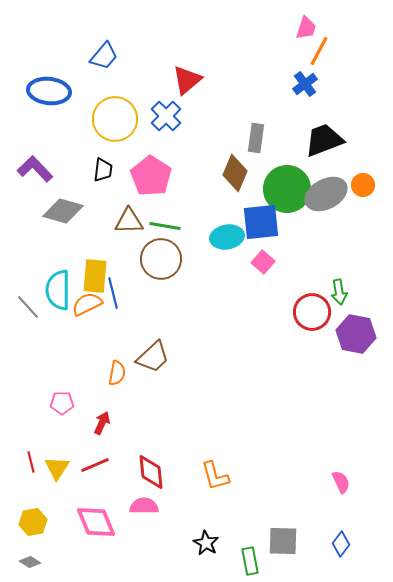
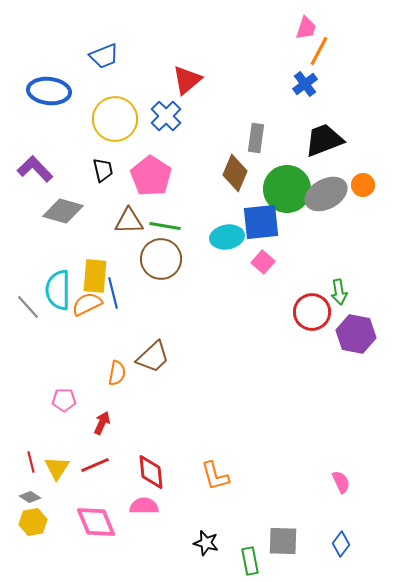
blue trapezoid at (104, 56): rotated 28 degrees clockwise
black trapezoid at (103, 170): rotated 20 degrees counterclockwise
pink pentagon at (62, 403): moved 2 px right, 3 px up
black star at (206, 543): rotated 15 degrees counterclockwise
gray diamond at (30, 562): moved 65 px up
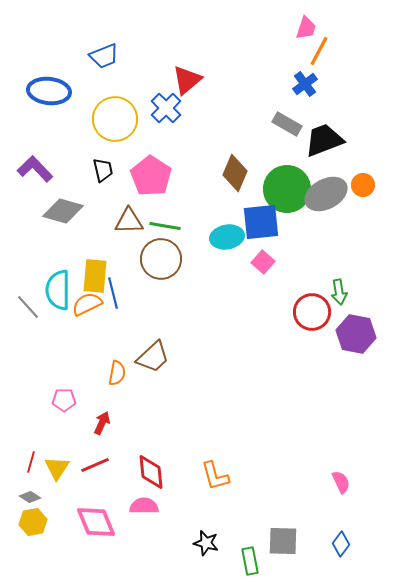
blue cross at (166, 116): moved 8 px up
gray rectangle at (256, 138): moved 31 px right, 14 px up; rotated 68 degrees counterclockwise
red line at (31, 462): rotated 30 degrees clockwise
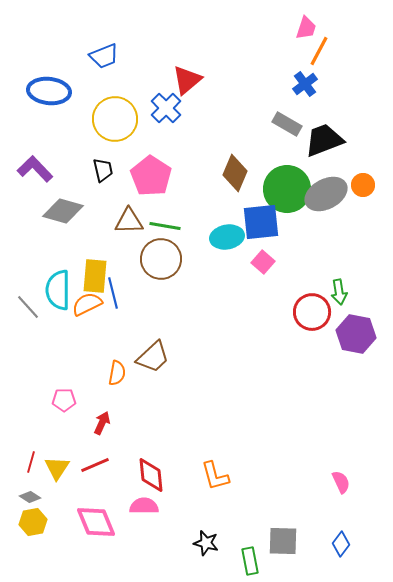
red diamond at (151, 472): moved 3 px down
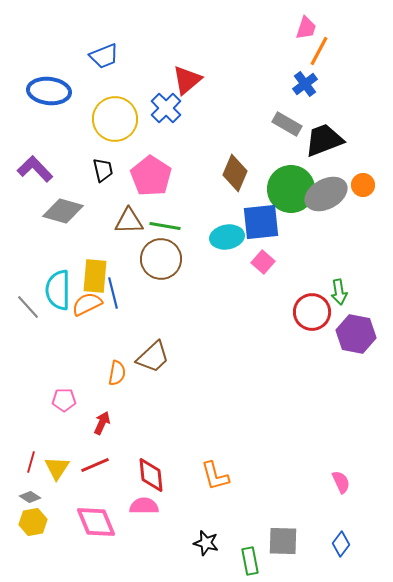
green circle at (287, 189): moved 4 px right
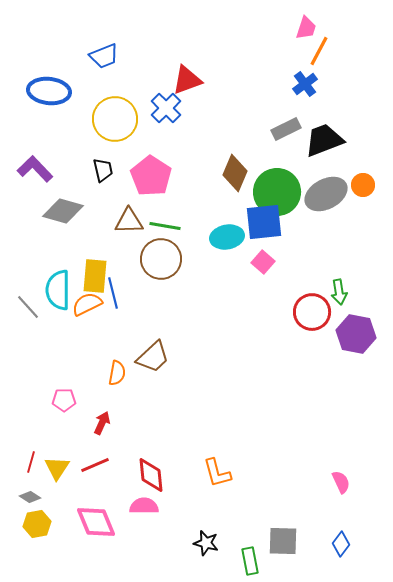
red triangle at (187, 80): rotated 20 degrees clockwise
gray rectangle at (287, 124): moved 1 px left, 5 px down; rotated 56 degrees counterclockwise
green circle at (291, 189): moved 14 px left, 3 px down
blue square at (261, 222): moved 3 px right
orange L-shape at (215, 476): moved 2 px right, 3 px up
yellow hexagon at (33, 522): moved 4 px right, 2 px down
